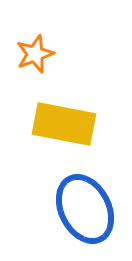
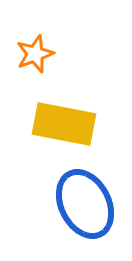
blue ellipse: moved 5 px up
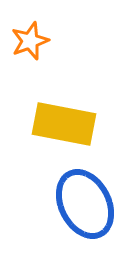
orange star: moved 5 px left, 13 px up
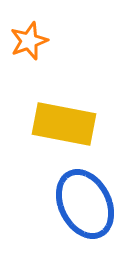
orange star: moved 1 px left
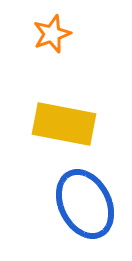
orange star: moved 23 px right, 7 px up
